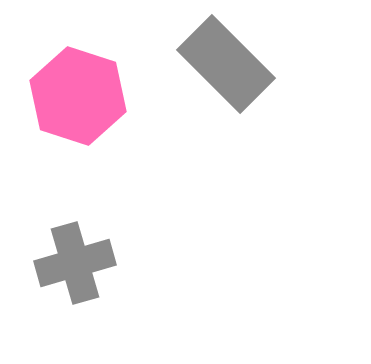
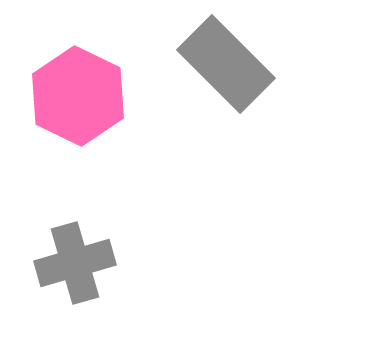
pink hexagon: rotated 8 degrees clockwise
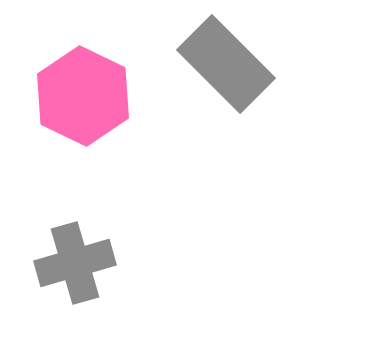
pink hexagon: moved 5 px right
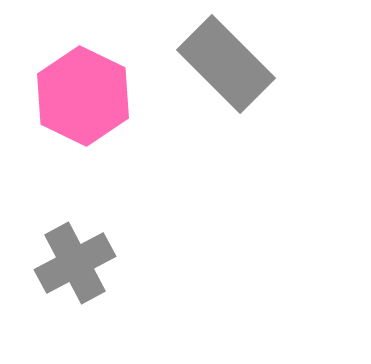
gray cross: rotated 12 degrees counterclockwise
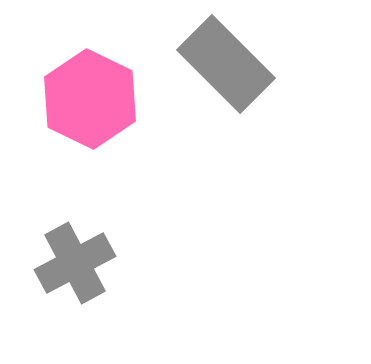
pink hexagon: moved 7 px right, 3 px down
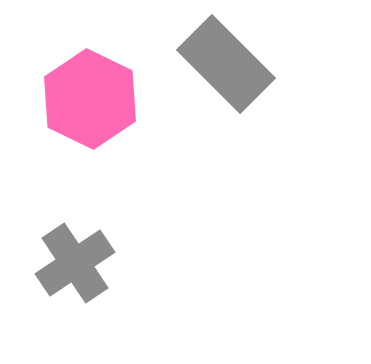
gray cross: rotated 6 degrees counterclockwise
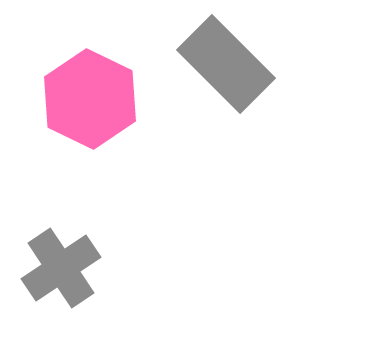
gray cross: moved 14 px left, 5 px down
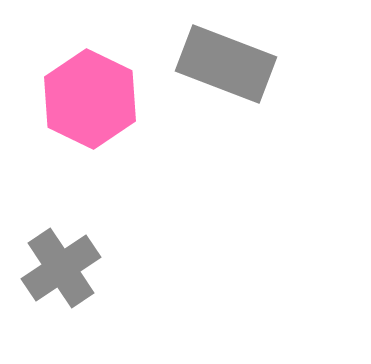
gray rectangle: rotated 24 degrees counterclockwise
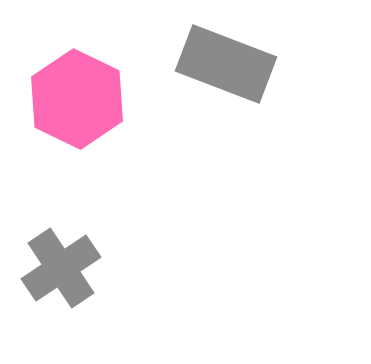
pink hexagon: moved 13 px left
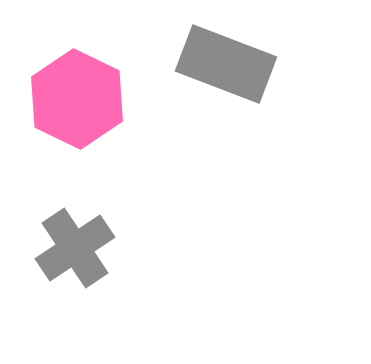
gray cross: moved 14 px right, 20 px up
